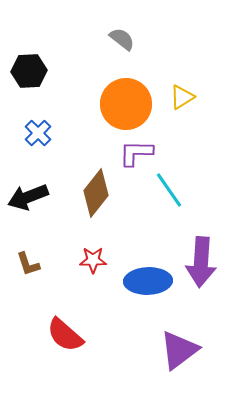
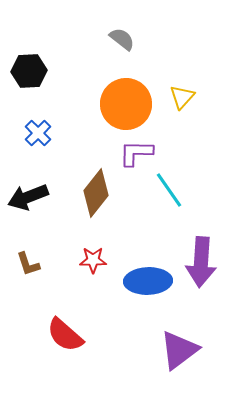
yellow triangle: rotated 16 degrees counterclockwise
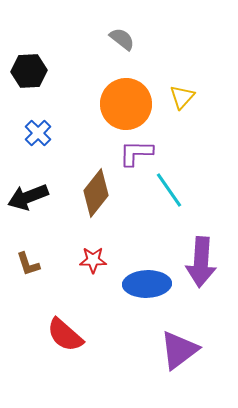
blue ellipse: moved 1 px left, 3 px down
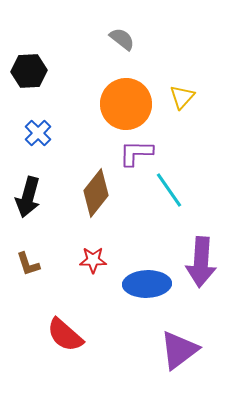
black arrow: rotated 54 degrees counterclockwise
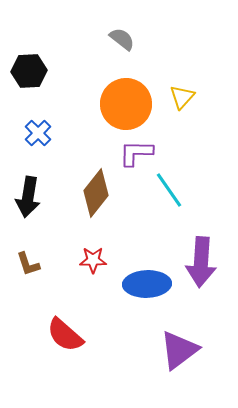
black arrow: rotated 6 degrees counterclockwise
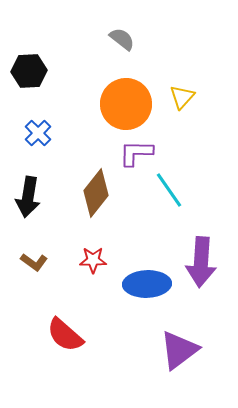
brown L-shape: moved 6 px right, 2 px up; rotated 36 degrees counterclockwise
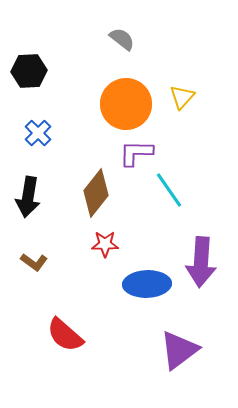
red star: moved 12 px right, 16 px up
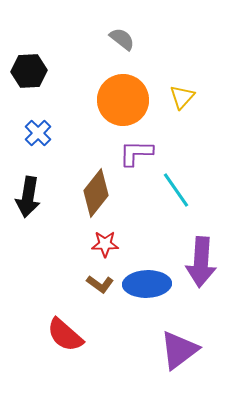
orange circle: moved 3 px left, 4 px up
cyan line: moved 7 px right
brown L-shape: moved 66 px right, 22 px down
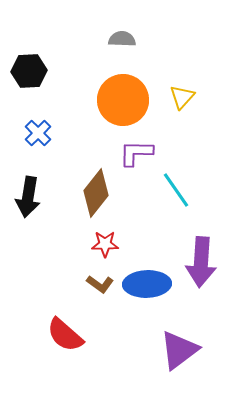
gray semicircle: rotated 36 degrees counterclockwise
